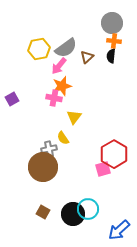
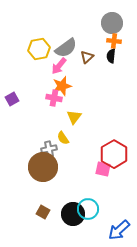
pink square: rotated 28 degrees clockwise
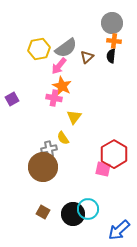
orange star: rotated 30 degrees counterclockwise
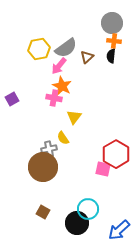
red hexagon: moved 2 px right
black circle: moved 4 px right, 9 px down
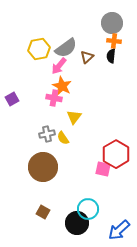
gray cross: moved 2 px left, 15 px up
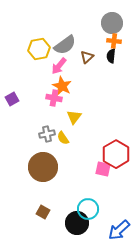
gray semicircle: moved 1 px left, 3 px up
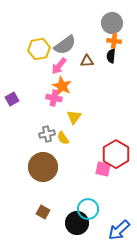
brown triangle: moved 4 px down; rotated 40 degrees clockwise
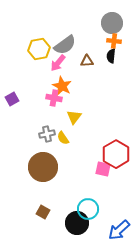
pink arrow: moved 1 px left, 3 px up
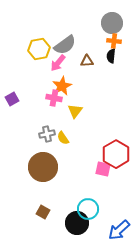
orange star: rotated 18 degrees clockwise
yellow triangle: moved 1 px right, 6 px up
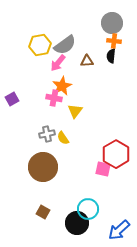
yellow hexagon: moved 1 px right, 4 px up
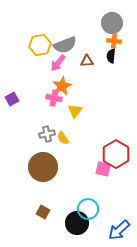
gray semicircle: rotated 15 degrees clockwise
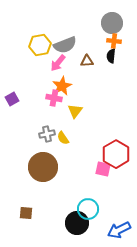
brown square: moved 17 px left, 1 px down; rotated 24 degrees counterclockwise
blue arrow: rotated 15 degrees clockwise
